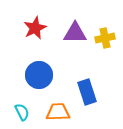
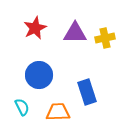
cyan semicircle: moved 5 px up
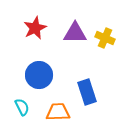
yellow cross: rotated 36 degrees clockwise
